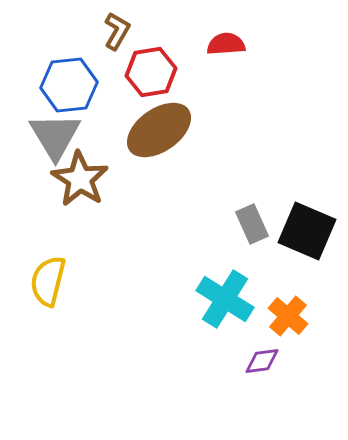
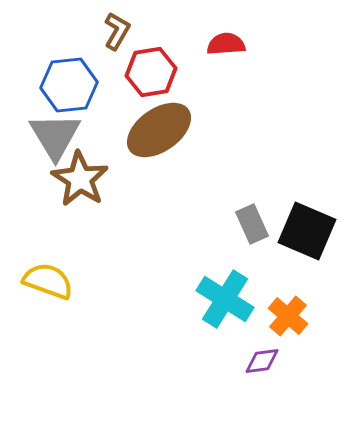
yellow semicircle: rotated 96 degrees clockwise
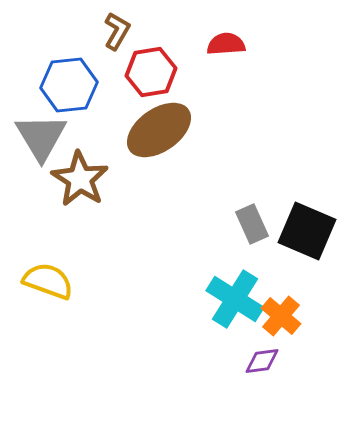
gray triangle: moved 14 px left, 1 px down
cyan cross: moved 10 px right
orange cross: moved 7 px left
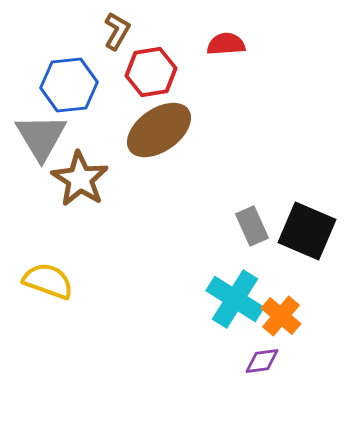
gray rectangle: moved 2 px down
